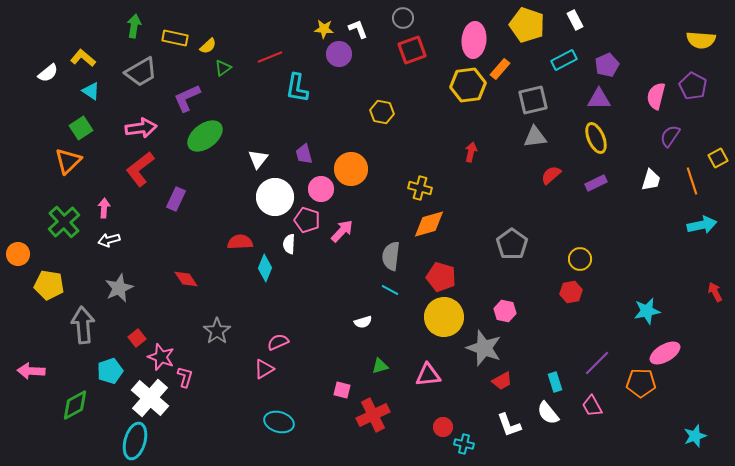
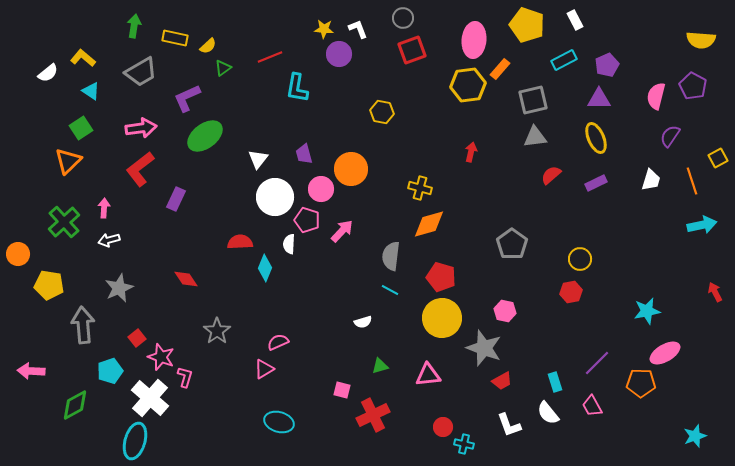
yellow circle at (444, 317): moved 2 px left, 1 px down
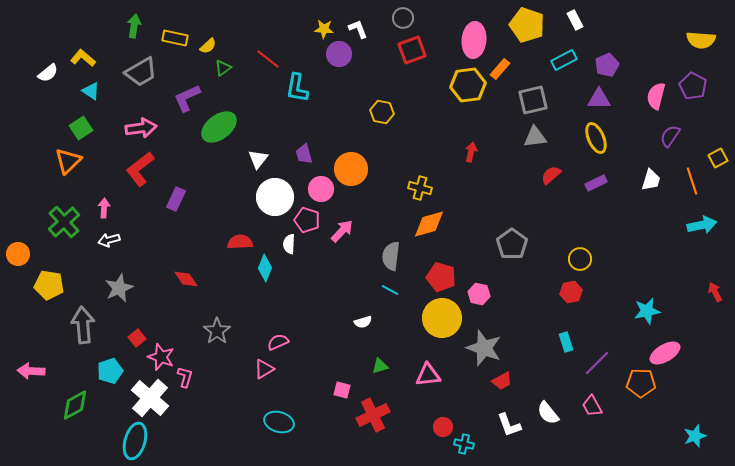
red line at (270, 57): moved 2 px left, 2 px down; rotated 60 degrees clockwise
green ellipse at (205, 136): moved 14 px right, 9 px up
pink hexagon at (505, 311): moved 26 px left, 17 px up
cyan rectangle at (555, 382): moved 11 px right, 40 px up
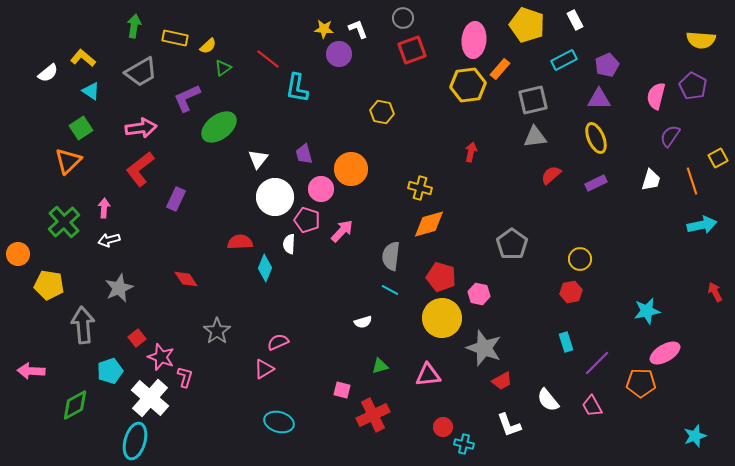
white semicircle at (548, 413): moved 13 px up
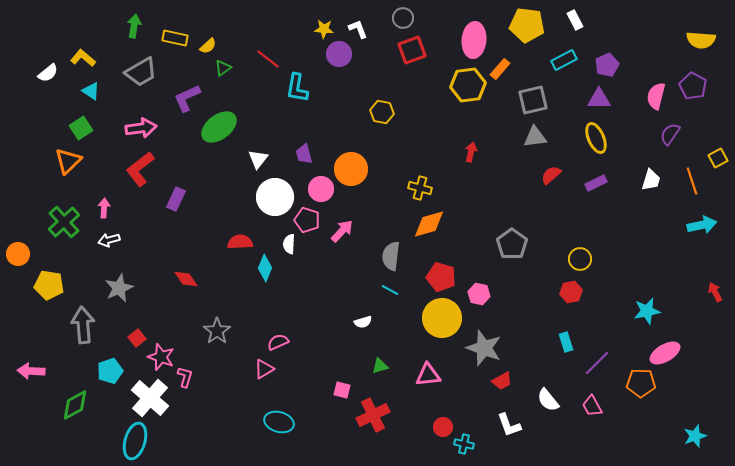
yellow pentagon at (527, 25): rotated 12 degrees counterclockwise
purple semicircle at (670, 136): moved 2 px up
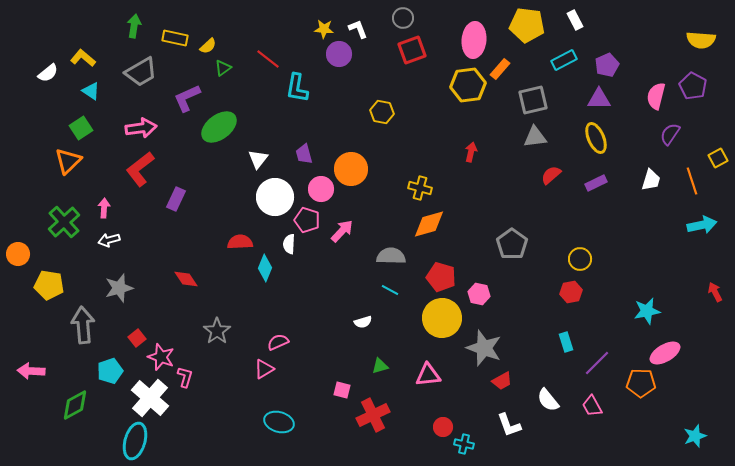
gray semicircle at (391, 256): rotated 84 degrees clockwise
gray star at (119, 288): rotated 8 degrees clockwise
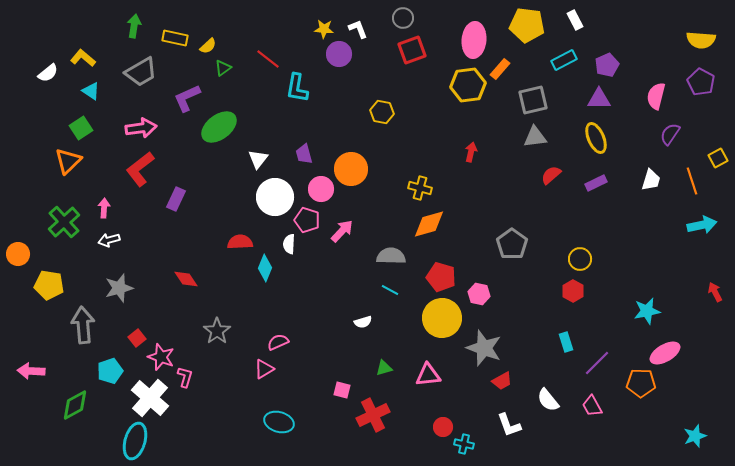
purple pentagon at (693, 86): moved 8 px right, 4 px up
red hexagon at (571, 292): moved 2 px right, 1 px up; rotated 20 degrees counterclockwise
green triangle at (380, 366): moved 4 px right, 2 px down
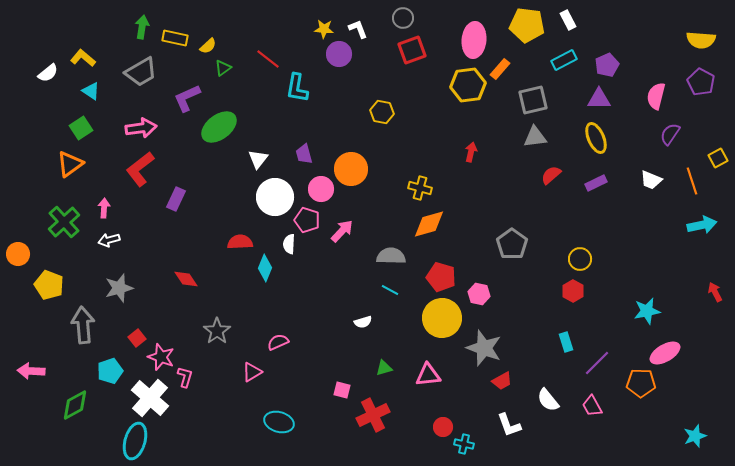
white rectangle at (575, 20): moved 7 px left
green arrow at (134, 26): moved 8 px right, 1 px down
orange triangle at (68, 161): moved 2 px right, 3 px down; rotated 8 degrees clockwise
white trapezoid at (651, 180): rotated 95 degrees clockwise
yellow pentagon at (49, 285): rotated 12 degrees clockwise
pink triangle at (264, 369): moved 12 px left, 3 px down
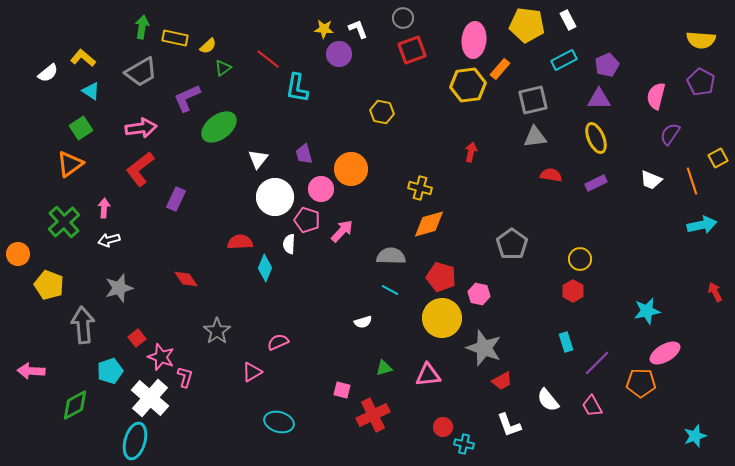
red semicircle at (551, 175): rotated 50 degrees clockwise
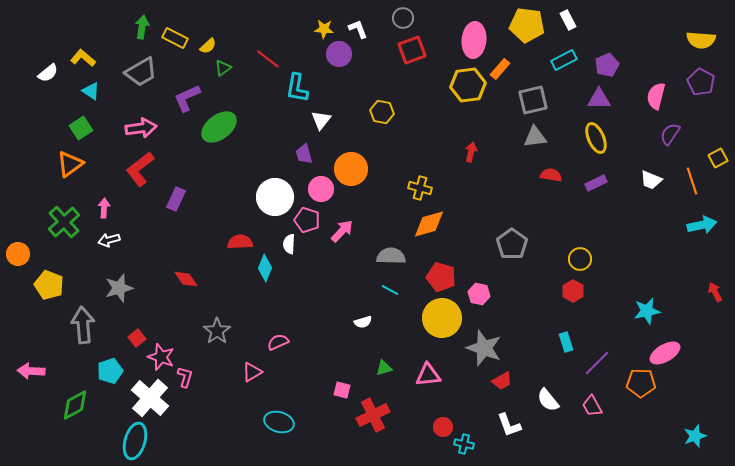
yellow rectangle at (175, 38): rotated 15 degrees clockwise
white triangle at (258, 159): moved 63 px right, 39 px up
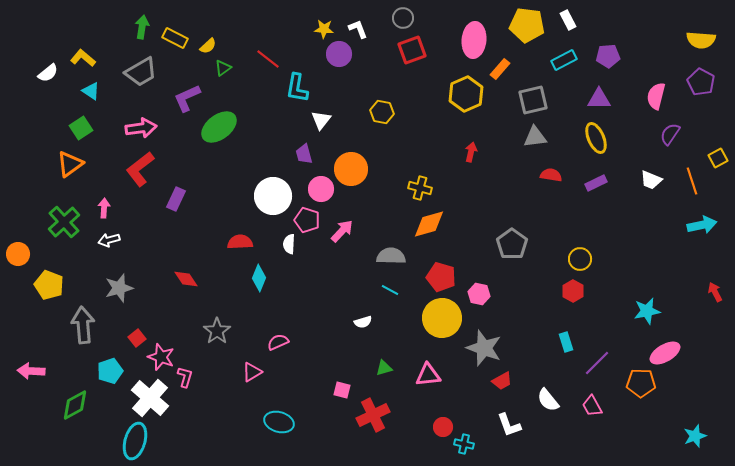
purple pentagon at (607, 65): moved 1 px right, 9 px up; rotated 20 degrees clockwise
yellow hexagon at (468, 85): moved 2 px left, 9 px down; rotated 16 degrees counterclockwise
white circle at (275, 197): moved 2 px left, 1 px up
cyan diamond at (265, 268): moved 6 px left, 10 px down
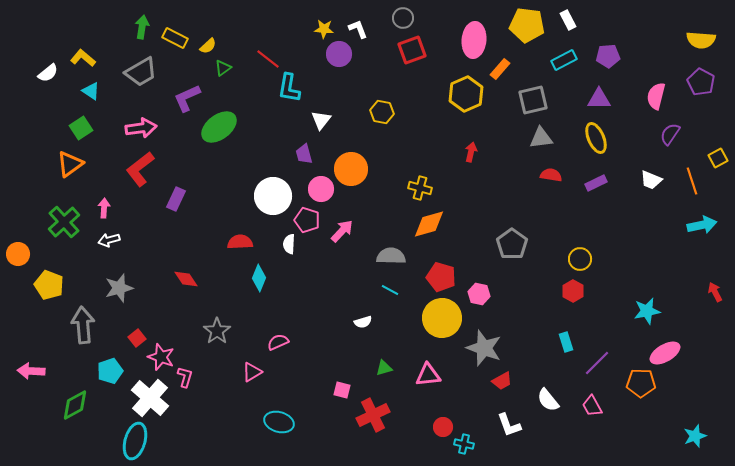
cyan L-shape at (297, 88): moved 8 px left
gray triangle at (535, 137): moved 6 px right, 1 px down
